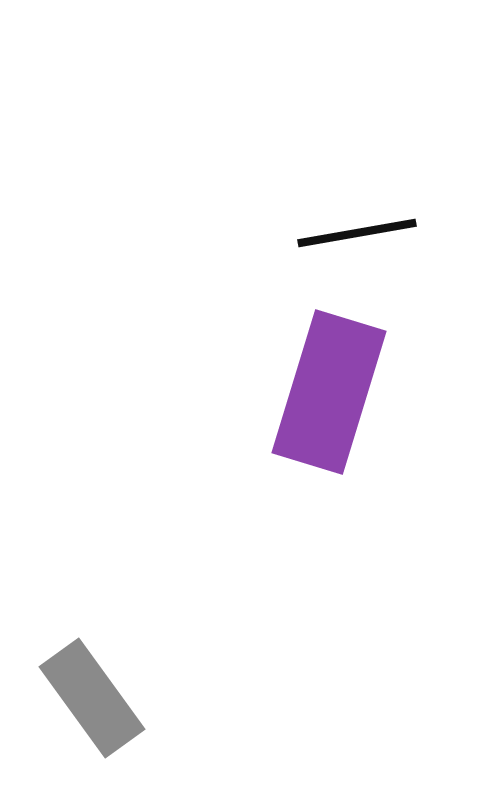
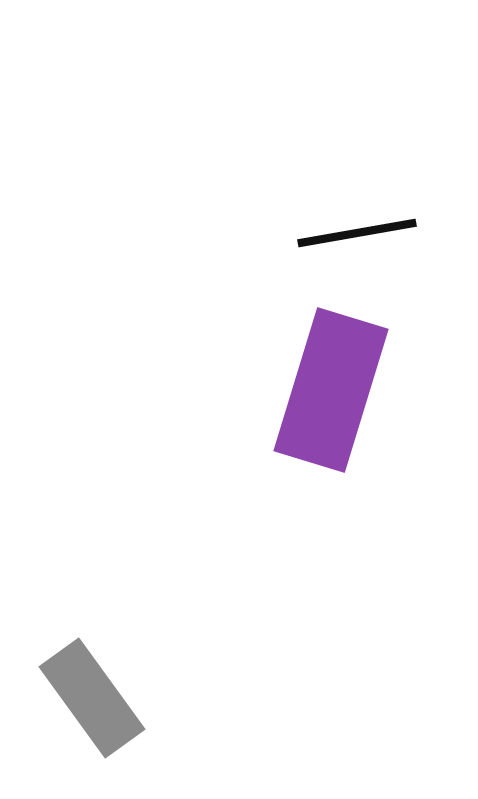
purple rectangle: moved 2 px right, 2 px up
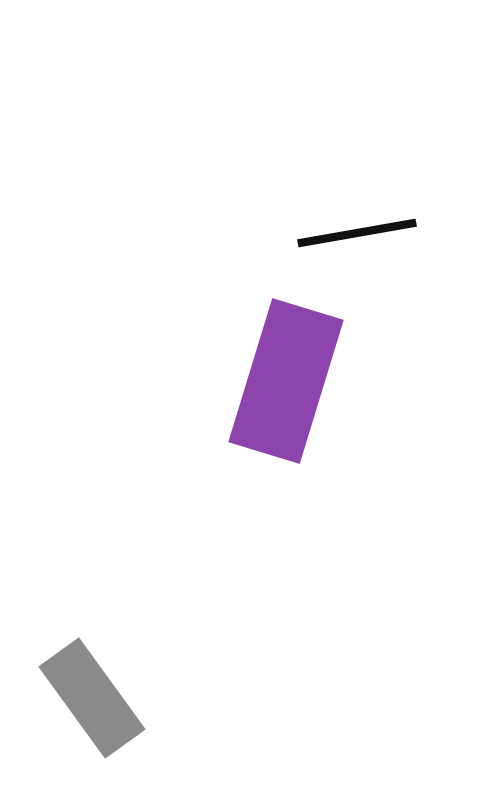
purple rectangle: moved 45 px left, 9 px up
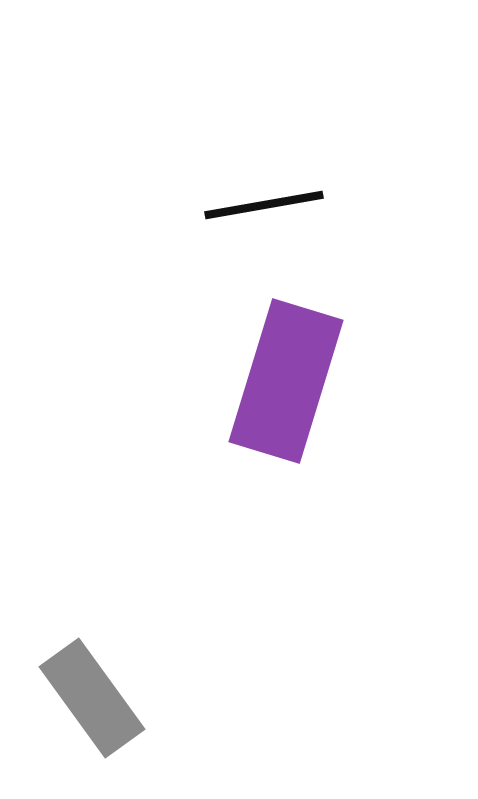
black line: moved 93 px left, 28 px up
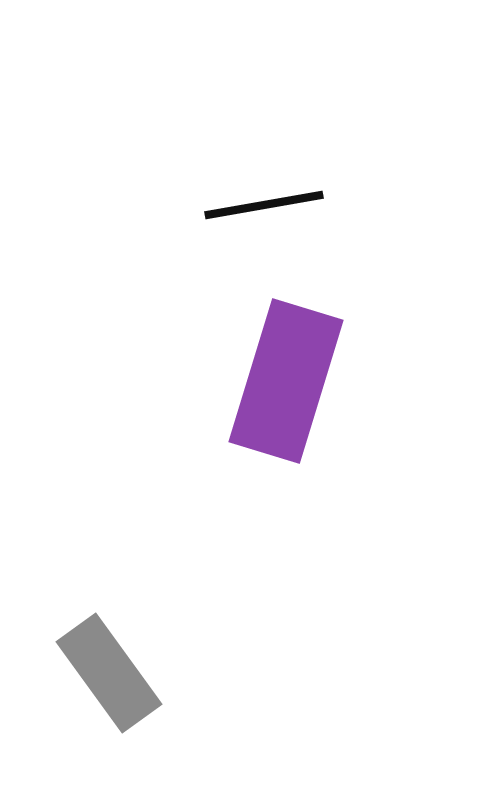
gray rectangle: moved 17 px right, 25 px up
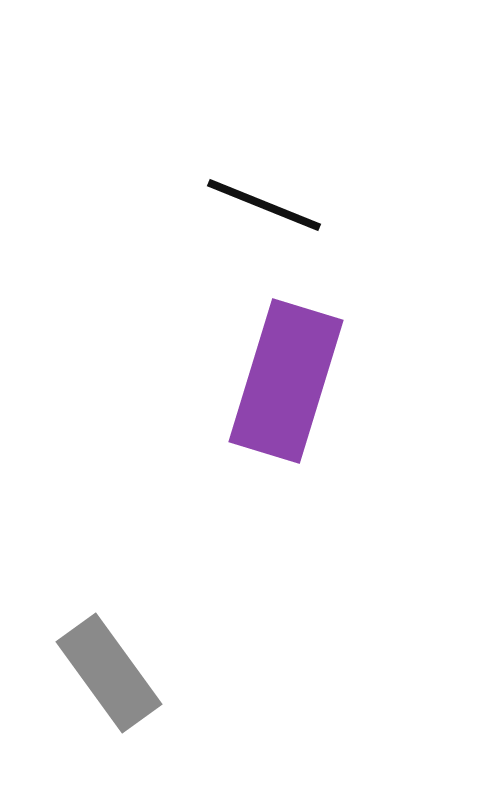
black line: rotated 32 degrees clockwise
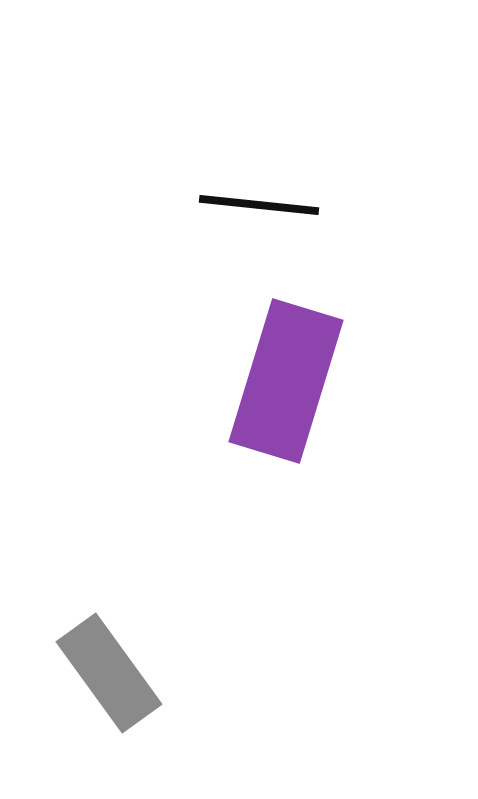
black line: moved 5 px left; rotated 16 degrees counterclockwise
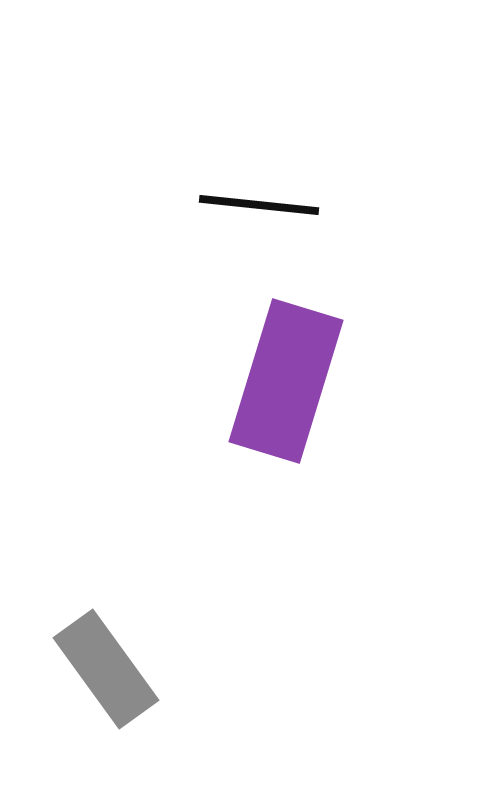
gray rectangle: moved 3 px left, 4 px up
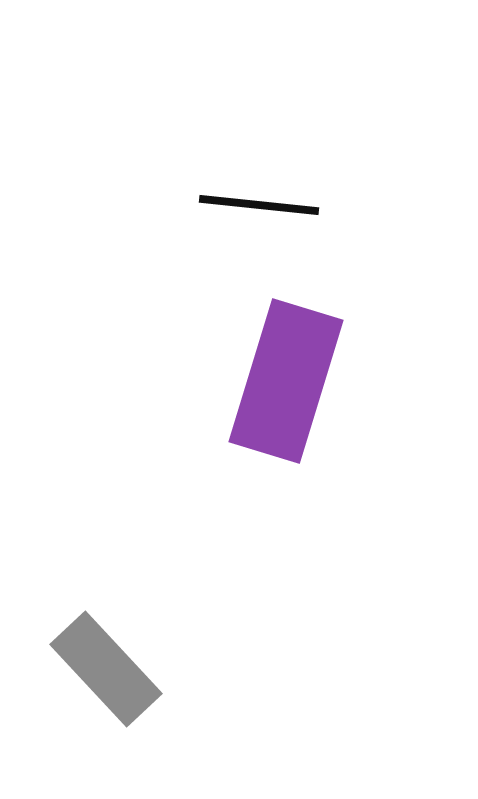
gray rectangle: rotated 7 degrees counterclockwise
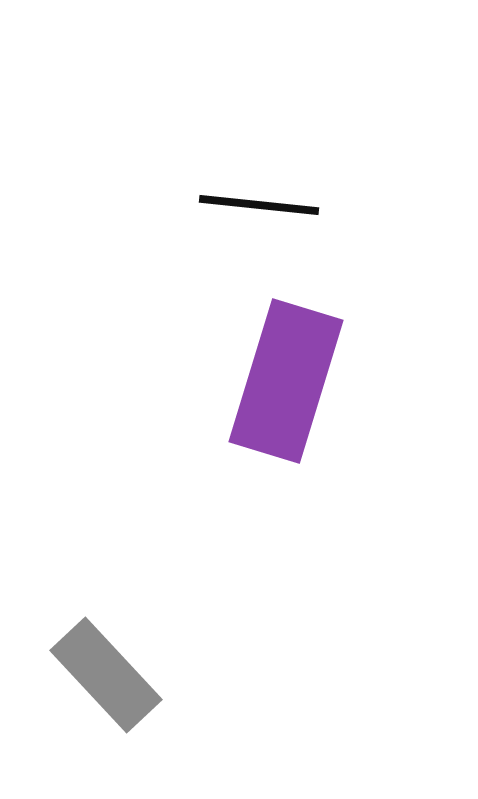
gray rectangle: moved 6 px down
